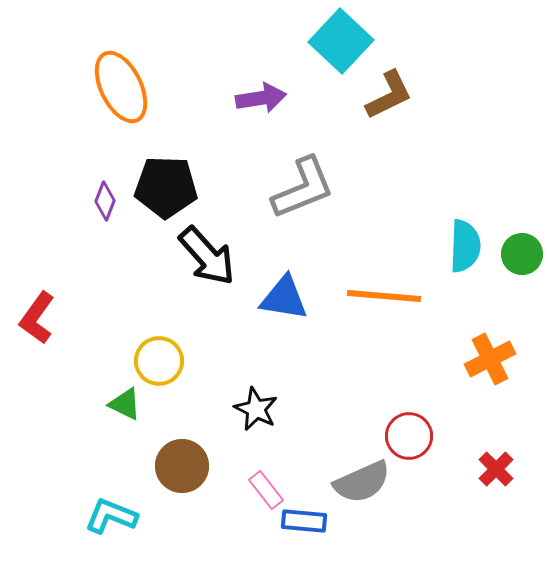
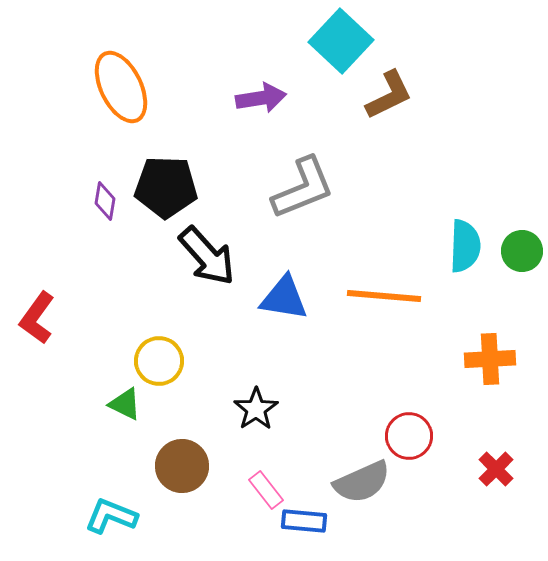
purple diamond: rotated 12 degrees counterclockwise
green circle: moved 3 px up
orange cross: rotated 24 degrees clockwise
black star: rotated 12 degrees clockwise
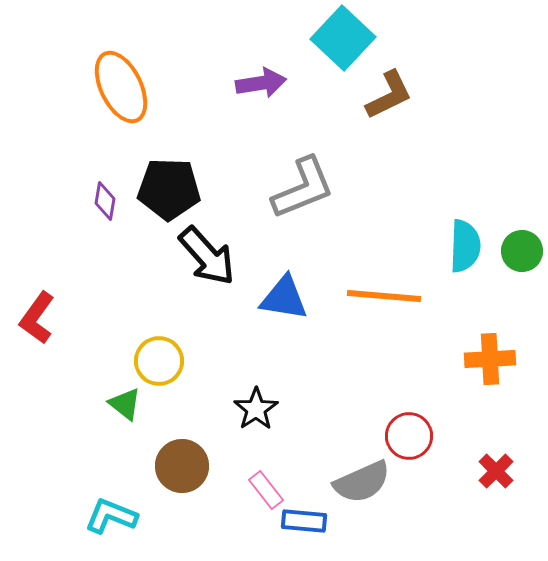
cyan square: moved 2 px right, 3 px up
purple arrow: moved 15 px up
black pentagon: moved 3 px right, 2 px down
green triangle: rotated 12 degrees clockwise
red cross: moved 2 px down
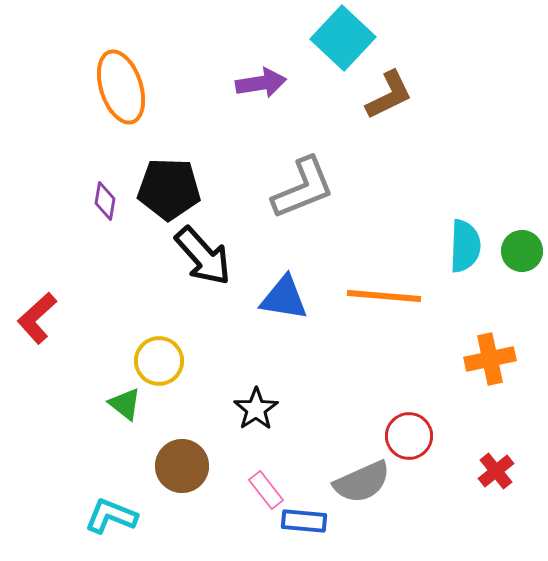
orange ellipse: rotated 8 degrees clockwise
black arrow: moved 4 px left
red L-shape: rotated 12 degrees clockwise
orange cross: rotated 9 degrees counterclockwise
red cross: rotated 6 degrees clockwise
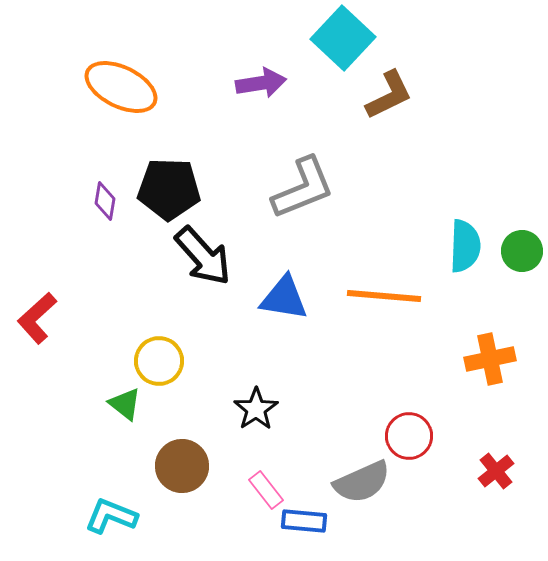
orange ellipse: rotated 46 degrees counterclockwise
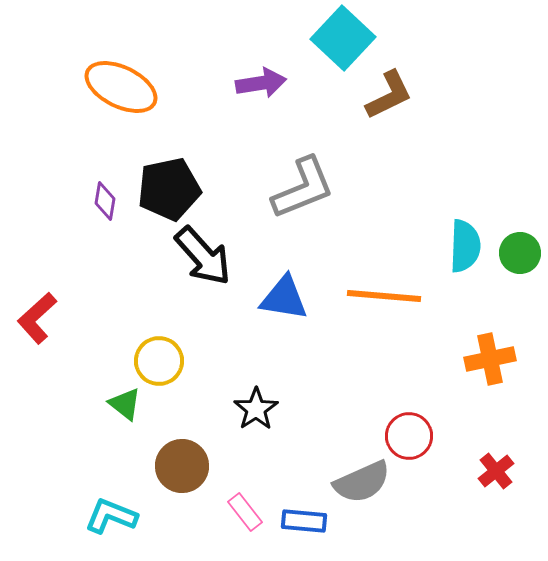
black pentagon: rotated 14 degrees counterclockwise
green circle: moved 2 px left, 2 px down
pink rectangle: moved 21 px left, 22 px down
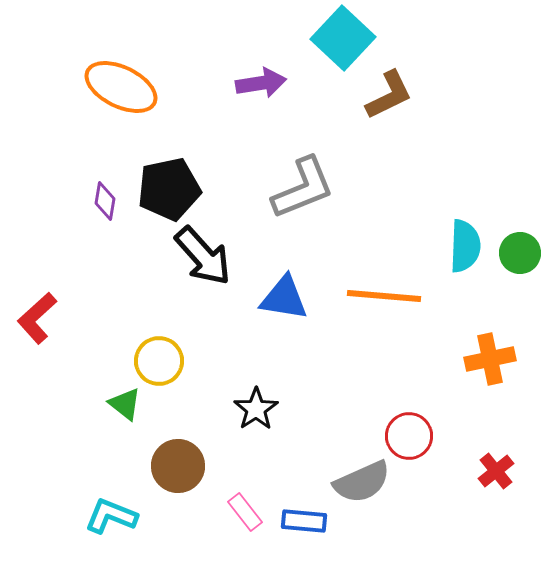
brown circle: moved 4 px left
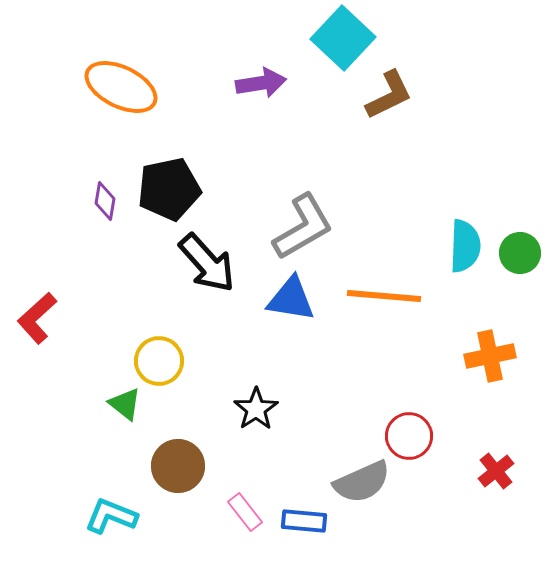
gray L-shape: moved 39 px down; rotated 8 degrees counterclockwise
black arrow: moved 4 px right, 7 px down
blue triangle: moved 7 px right, 1 px down
orange cross: moved 3 px up
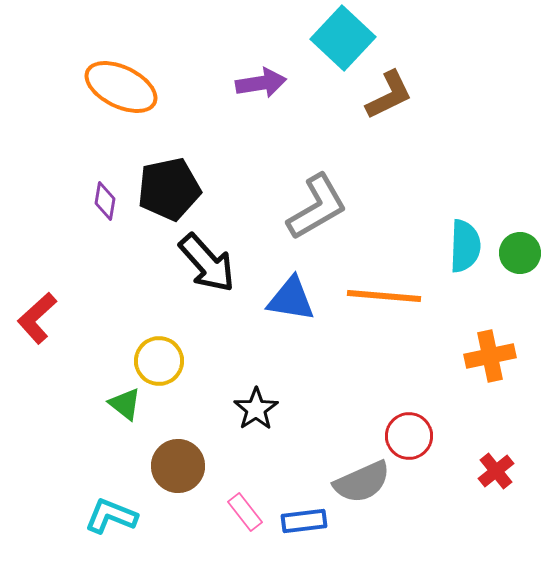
gray L-shape: moved 14 px right, 20 px up
blue rectangle: rotated 12 degrees counterclockwise
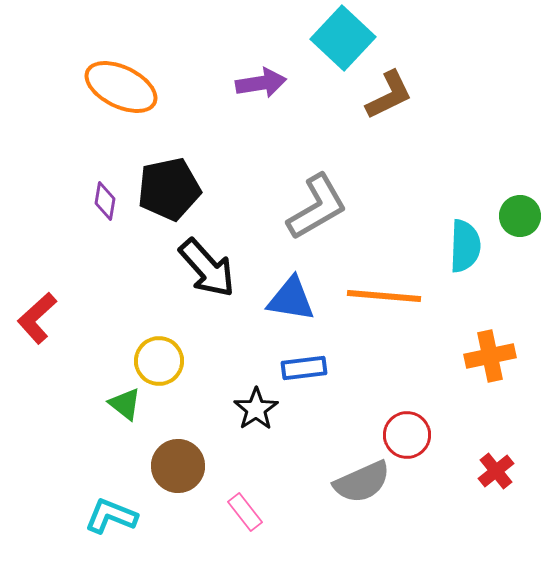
green circle: moved 37 px up
black arrow: moved 5 px down
red circle: moved 2 px left, 1 px up
blue rectangle: moved 153 px up
